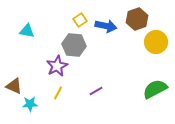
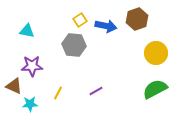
yellow circle: moved 11 px down
purple star: moved 25 px left; rotated 25 degrees clockwise
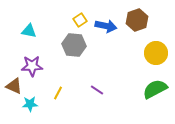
brown hexagon: moved 1 px down
cyan triangle: moved 2 px right
purple line: moved 1 px right, 1 px up; rotated 64 degrees clockwise
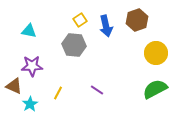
blue arrow: rotated 65 degrees clockwise
cyan star: rotated 28 degrees counterclockwise
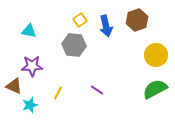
yellow circle: moved 2 px down
cyan star: moved 1 px down; rotated 14 degrees clockwise
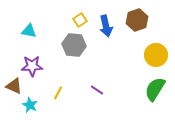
green semicircle: rotated 30 degrees counterclockwise
cyan star: rotated 28 degrees counterclockwise
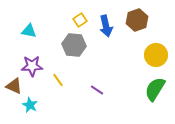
yellow line: moved 13 px up; rotated 64 degrees counterclockwise
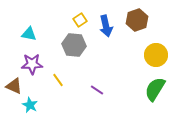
cyan triangle: moved 3 px down
purple star: moved 2 px up
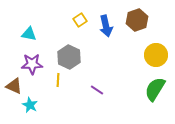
gray hexagon: moved 5 px left, 12 px down; rotated 20 degrees clockwise
yellow line: rotated 40 degrees clockwise
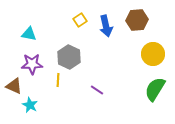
brown hexagon: rotated 15 degrees clockwise
yellow circle: moved 3 px left, 1 px up
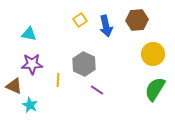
gray hexagon: moved 15 px right, 7 px down
